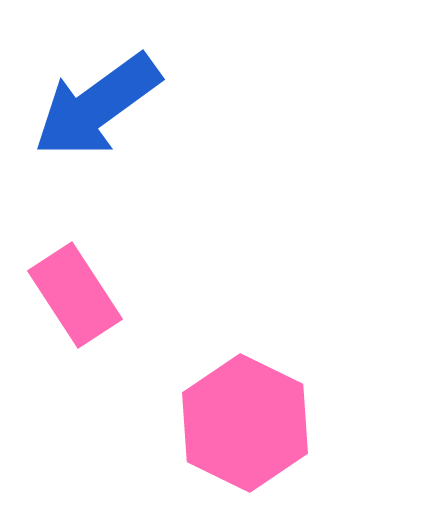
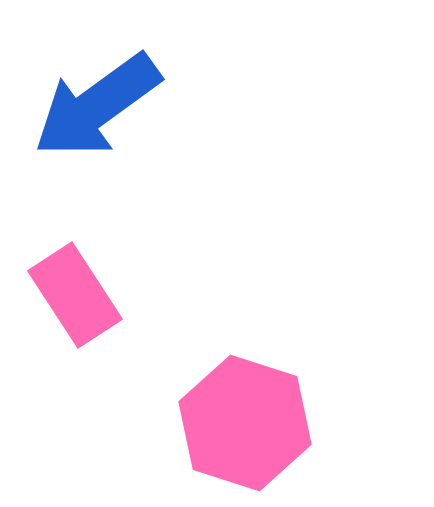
pink hexagon: rotated 8 degrees counterclockwise
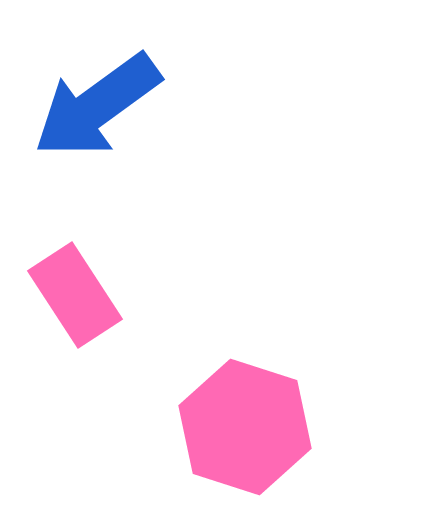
pink hexagon: moved 4 px down
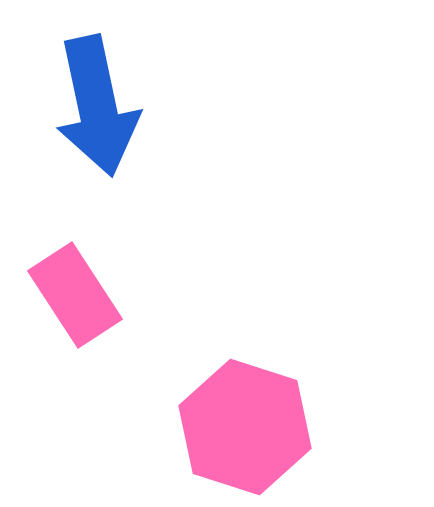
blue arrow: rotated 66 degrees counterclockwise
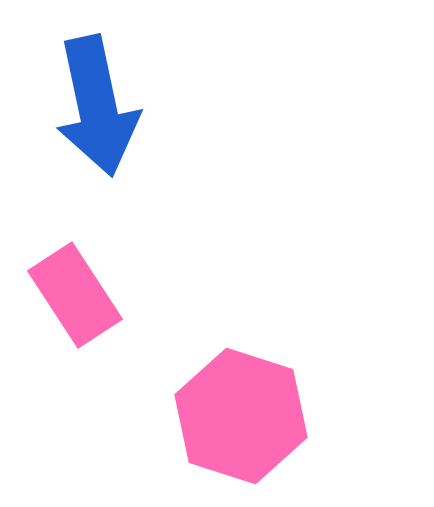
pink hexagon: moved 4 px left, 11 px up
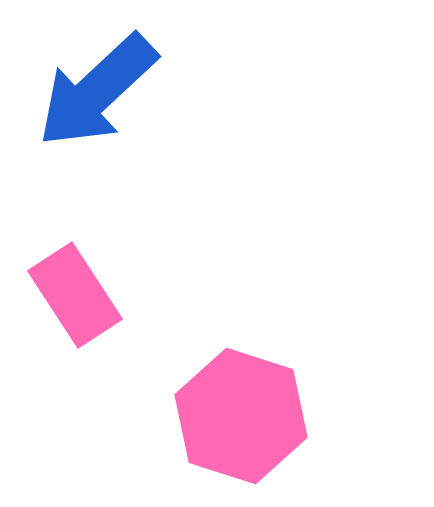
blue arrow: moved 15 px up; rotated 59 degrees clockwise
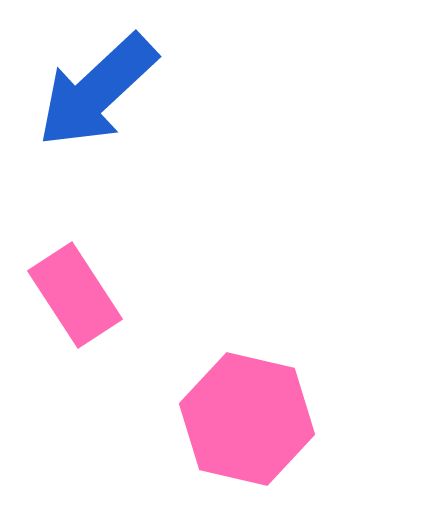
pink hexagon: moved 6 px right, 3 px down; rotated 5 degrees counterclockwise
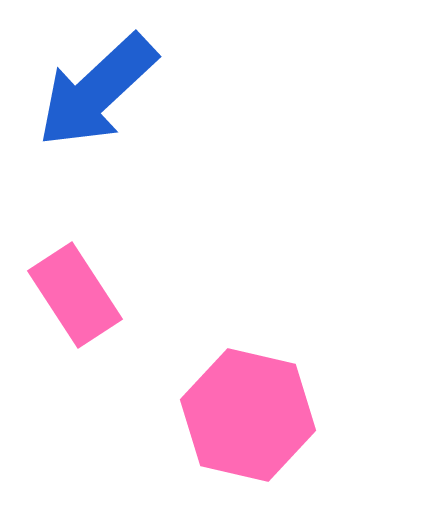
pink hexagon: moved 1 px right, 4 px up
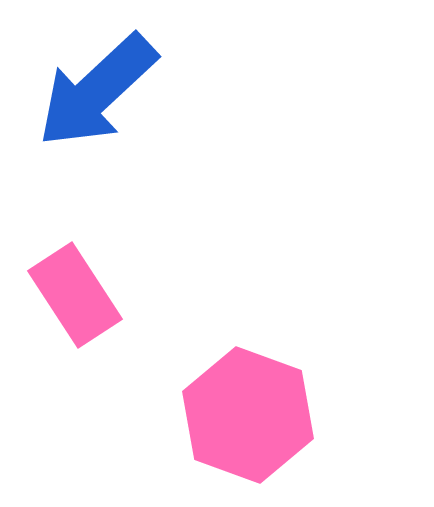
pink hexagon: rotated 7 degrees clockwise
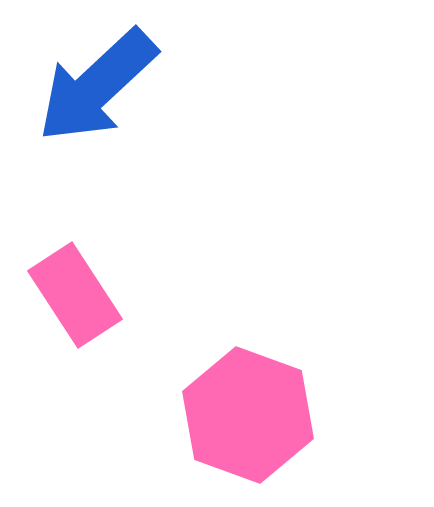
blue arrow: moved 5 px up
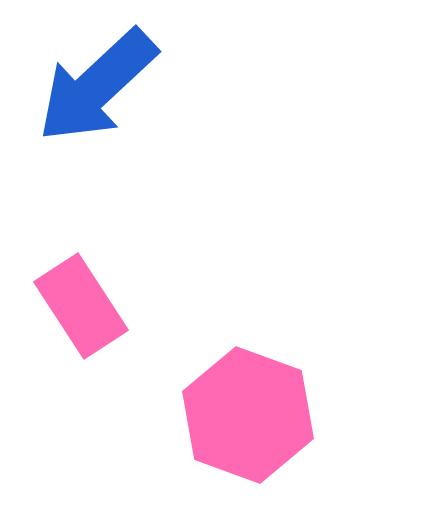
pink rectangle: moved 6 px right, 11 px down
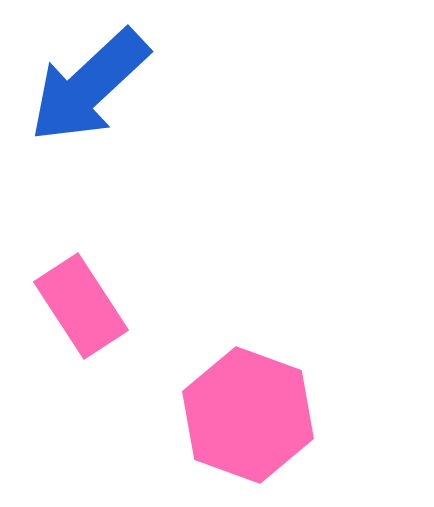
blue arrow: moved 8 px left
